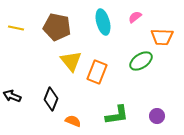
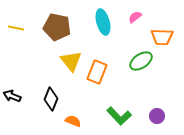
green L-shape: moved 2 px right, 1 px down; rotated 55 degrees clockwise
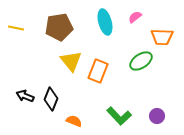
cyan ellipse: moved 2 px right
brown pentagon: moved 2 px right; rotated 20 degrees counterclockwise
orange rectangle: moved 1 px right, 1 px up
black arrow: moved 13 px right
orange semicircle: moved 1 px right
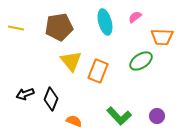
black arrow: moved 2 px up; rotated 42 degrees counterclockwise
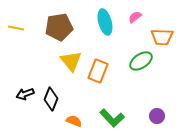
green L-shape: moved 7 px left, 2 px down
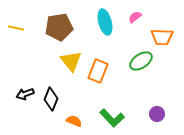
purple circle: moved 2 px up
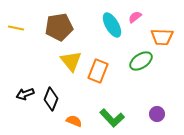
cyan ellipse: moved 7 px right, 3 px down; rotated 15 degrees counterclockwise
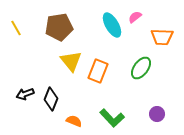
yellow line: rotated 49 degrees clockwise
green ellipse: moved 7 px down; rotated 20 degrees counterclockwise
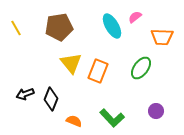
cyan ellipse: moved 1 px down
yellow triangle: moved 2 px down
purple circle: moved 1 px left, 3 px up
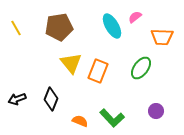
black arrow: moved 8 px left, 5 px down
orange semicircle: moved 6 px right
